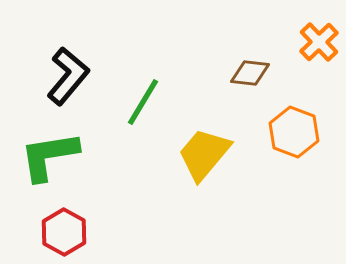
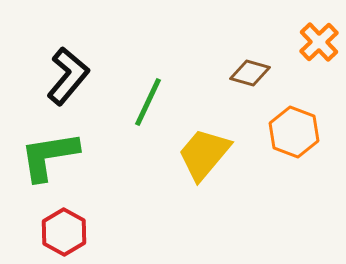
brown diamond: rotated 9 degrees clockwise
green line: moved 5 px right; rotated 6 degrees counterclockwise
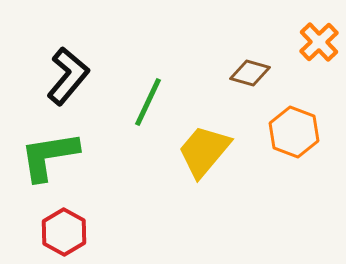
yellow trapezoid: moved 3 px up
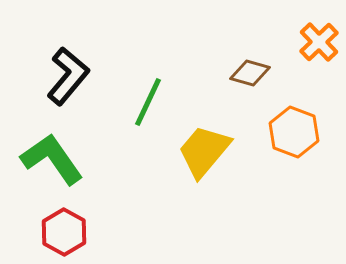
green L-shape: moved 3 px right, 3 px down; rotated 64 degrees clockwise
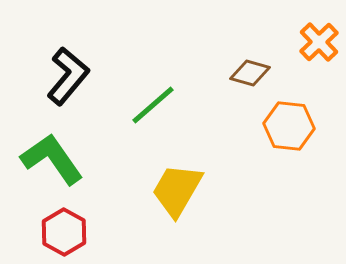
green line: moved 5 px right, 3 px down; rotated 24 degrees clockwise
orange hexagon: moved 5 px left, 6 px up; rotated 15 degrees counterclockwise
yellow trapezoid: moved 27 px left, 39 px down; rotated 10 degrees counterclockwise
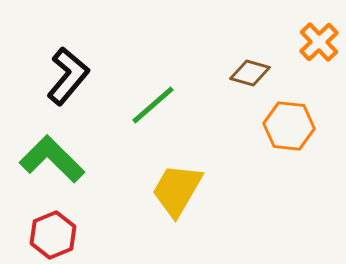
green L-shape: rotated 10 degrees counterclockwise
red hexagon: moved 11 px left, 3 px down; rotated 9 degrees clockwise
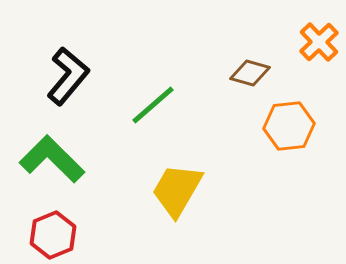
orange hexagon: rotated 12 degrees counterclockwise
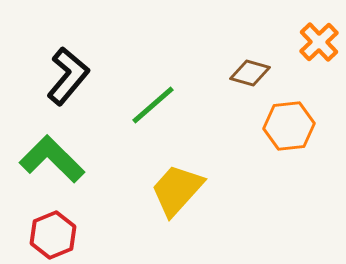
yellow trapezoid: rotated 12 degrees clockwise
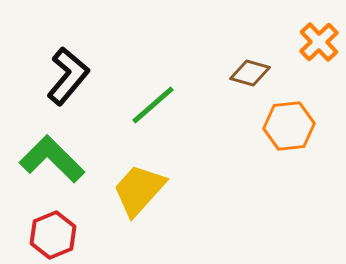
yellow trapezoid: moved 38 px left
